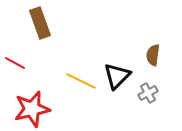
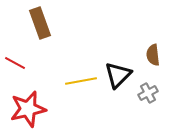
brown semicircle: rotated 15 degrees counterclockwise
black triangle: moved 1 px right, 1 px up
yellow line: rotated 36 degrees counterclockwise
red star: moved 4 px left
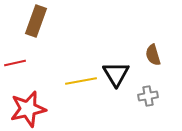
brown rectangle: moved 4 px left, 2 px up; rotated 40 degrees clockwise
brown semicircle: rotated 10 degrees counterclockwise
red line: rotated 40 degrees counterclockwise
black triangle: moved 2 px left, 1 px up; rotated 16 degrees counterclockwise
gray cross: moved 3 px down; rotated 18 degrees clockwise
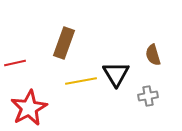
brown rectangle: moved 28 px right, 22 px down
red star: moved 1 px right, 1 px up; rotated 15 degrees counterclockwise
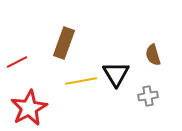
red line: moved 2 px right, 1 px up; rotated 15 degrees counterclockwise
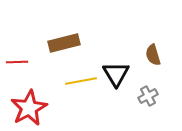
brown rectangle: rotated 56 degrees clockwise
red line: rotated 25 degrees clockwise
gray cross: rotated 18 degrees counterclockwise
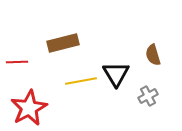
brown rectangle: moved 1 px left
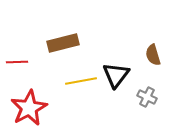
black triangle: moved 1 px down; rotated 8 degrees clockwise
gray cross: moved 1 px left, 1 px down; rotated 36 degrees counterclockwise
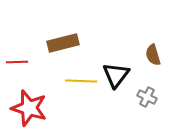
yellow line: rotated 12 degrees clockwise
red star: rotated 27 degrees counterclockwise
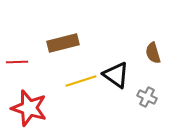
brown semicircle: moved 2 px up
black triangle: rotated 32 degrees counterclockwise
yellow line: rotated 20 degrees counterclockwise
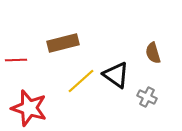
red line: moved 1 px left, 2 px up
yellow line: rotated 24 degrees counterclockwise
